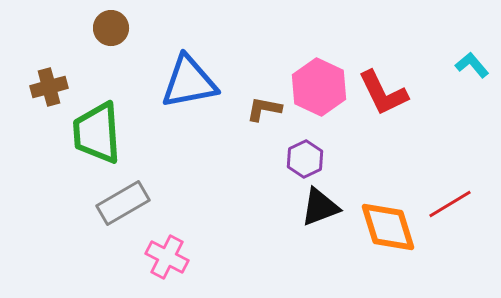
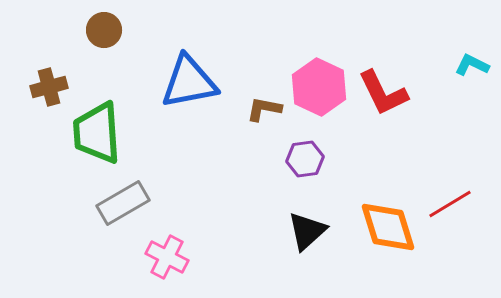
brown circle: moved 7 px left, 2 px down
cyan L-shape: rotated 24 degrees counterclockwise
purple hexagon: rotated 18 degrees clockwise
black triangle: moved 13 px left, 24 px down; rotated 21 degrees counterclockwise
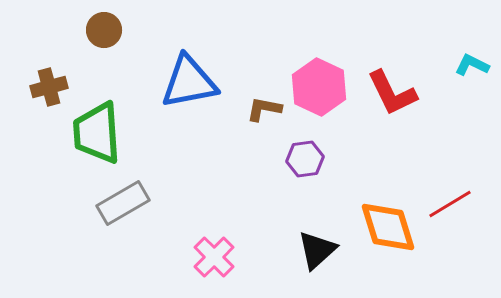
red L-shape: moved 9 px right
black triangle: moved 10 px right, 19 px down
pink cross: moved 47 px right; rotated 18 degrees clockwise
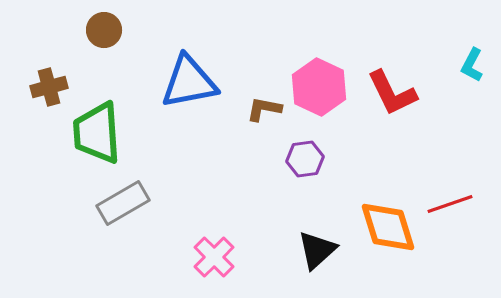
cyan L-shape: rotated 88 degrees counterclockwise
red line: rotated 12 degrees clockwise
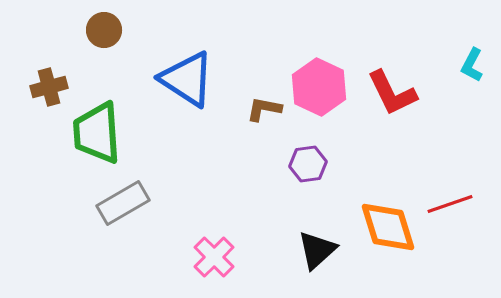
blue triangle: moved 2 px left, 3 px up; rotated 44 degrees clockwise
purple hexagon: moved 3 px right, 5 px down
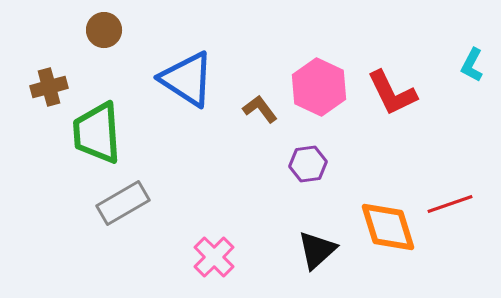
brown L-shape: moved 4 px left; rotated 42 degrees clockwise
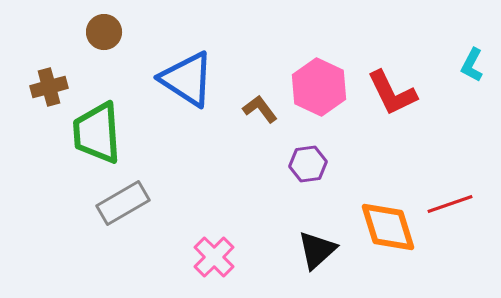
brown circle: moved 2 px down
